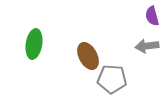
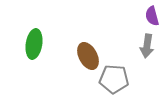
gray arrow: rotated 75 degrees counterclockwise
gray pentagon: moved 2 px right
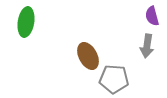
green ellipse: moved 8 px left, 22 px up
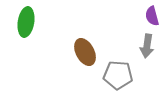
brown ellipse: moved 3 px left, 4 px up
gray pentagon: moved 4 px right, 4 px up
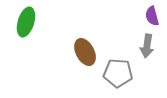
green ellipse: rotated 8 degrees clockwise
gray pentagon: moved 2 px up
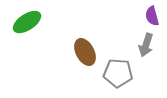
green ellipse: moved 1 px right; rotated 40 degrees clockwise
gray arrow: moved 1 px left, 1 px up; rotated 10 degrees clockwise
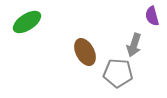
gray arrow: moved 12 px left
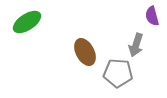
gray arrow: moved 2 px right
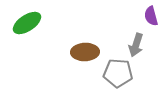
purple semicircle: moved 1 px left
green ellipse: moved 1 px down
brown ellipse: rotated 64 degrees counterclockwise
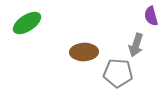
brown ellipse: moved 1 px left
